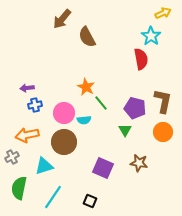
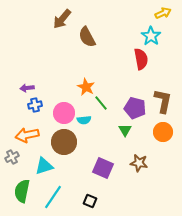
green semicircle: moved 3 px right, 3 px down
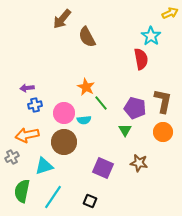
yellow arrow: moved 7 px right
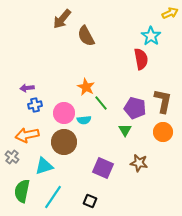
brown semicircle: moved 1 px left, 1 px up
gray cross: rotated 24 degrees counterclockwise
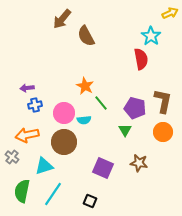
orange star: moved 1 px left, 1 px up
cyan line: moved 3 px up
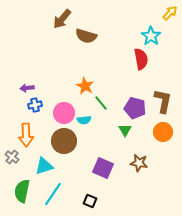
yellow arrow: rotated 21 degrees counterclockwise
brown semicircle: rotated 45 degrees counterclockwise
orange arrow: moved 1 px left; rotated 80 degrees counterclockwise
brown circle: moved 1 px up
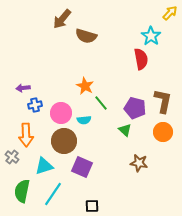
purple arrow: moved 4 px left
pink circle: moved 3 px left
green triangle: rotated 16 degrees counterclockwise
purple square: moved 21 px left, 1 px up
black square: moved 2 px right, 5 px down; rotated 24 degrees counterclockwise
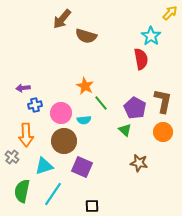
purple pentagon: rotated 15 degrees clockwise
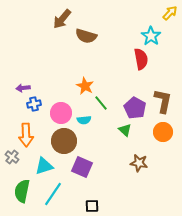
blue cross: moved 1 px left, 1 px up
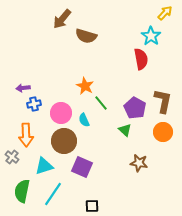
yellow arrow: moved 5 px left
cyan semicircle: rotated 72 degrees clockwise
